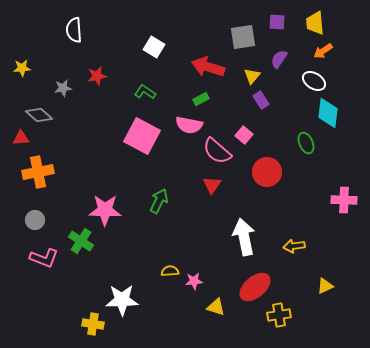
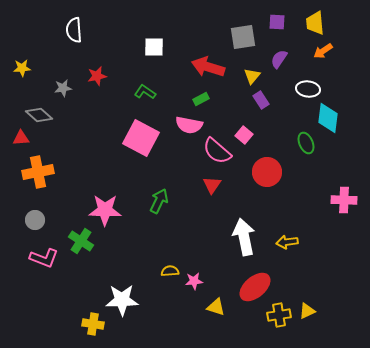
white square at (154, 47): rotated 30 degrees counterclockwise
white ellipse at (314, 81): moved 6 px left, 8 px down; rotated 25 degrees counterclockwise
cyan diamond at (328, 113): moved 5 px down
pink square at (142, 136): moved 1 px left, 2 px down
yellow arrow at (294, 246): moved 7 px left, 4 px up
yellow triangle at (325, 286): moved 18 px left, 25 px down
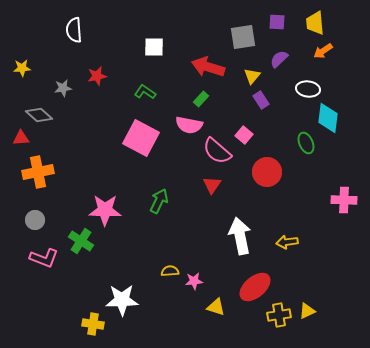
purple semicircle at (279, 59): rotated 12 degrees clockwise
green rectangle at (201, 99): rotated 21 degrees counterclockwise
white arrow at (244, 237): moved 4 px left, 1 px up
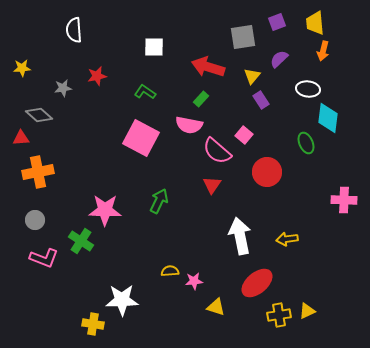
purple square at (277, 22): rotated 24 degrees counterclockwise
orange arrow at (323, 51): rotated 42 degrees counterclockwise
yellow arrow at (287, 242): moved 3 px up
red ellipse at (255, 287): moved 2 px right, 4 px up
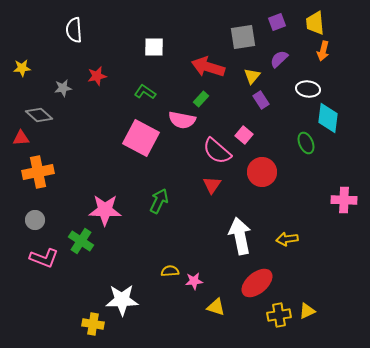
pink semicircle at (189, 125): moved 7 px left, 5 px up
red circle at (267, 172): moved 5 px left
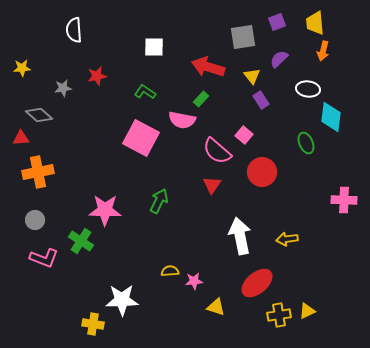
yellow triangle at (252, 76): rotated 18 degrees counterclockwise
cyan diamond at (328, 118): moved 3 px right, 1 px up
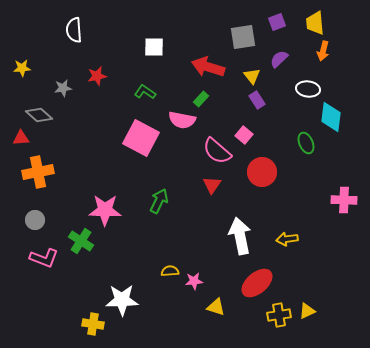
purple rectangle at (261, 100): moved 4 px left
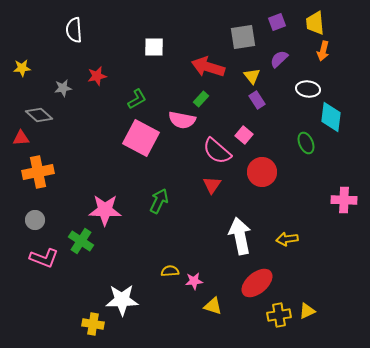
green L-shape at (145, 92): moved 8 px left, 7 px down; rotated 115 degrees clockwise
yellow triangle at (216, 307): moved 3 px left, 1 px up
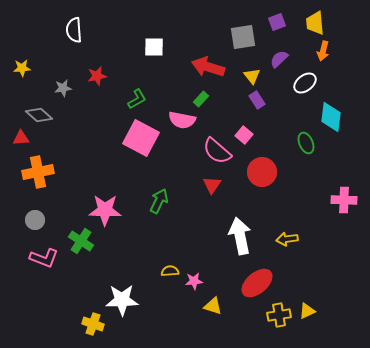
white ellipse at (308, 89): moved 3 px left, 6 px up; rotated 45 degrees counterclockwise
yellow cross at (93, 324): rotated 10 degrees clockwise
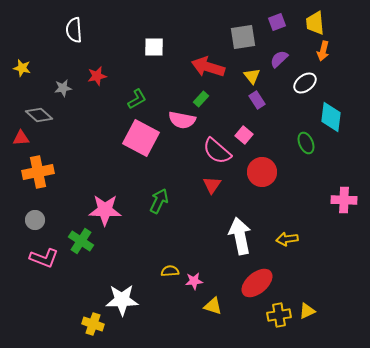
yellow star at (22, 68): rotated 18 degrees clockwise
